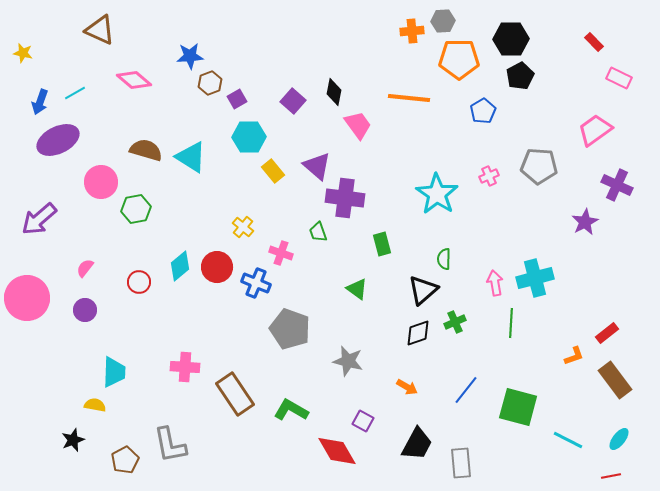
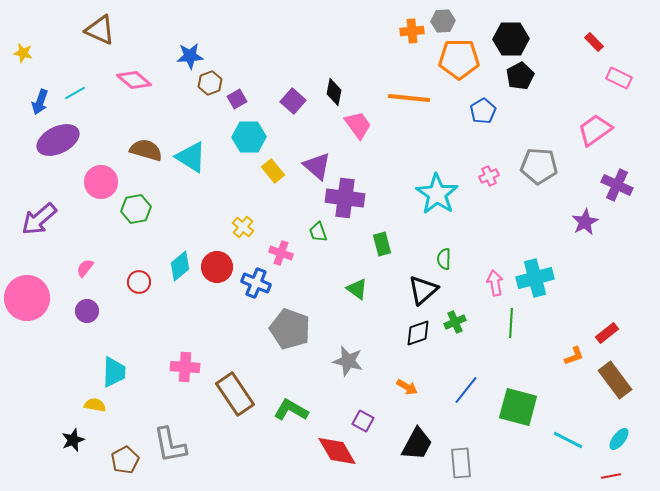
purple circle at (85, 310): moved 2 px right, 1 px down
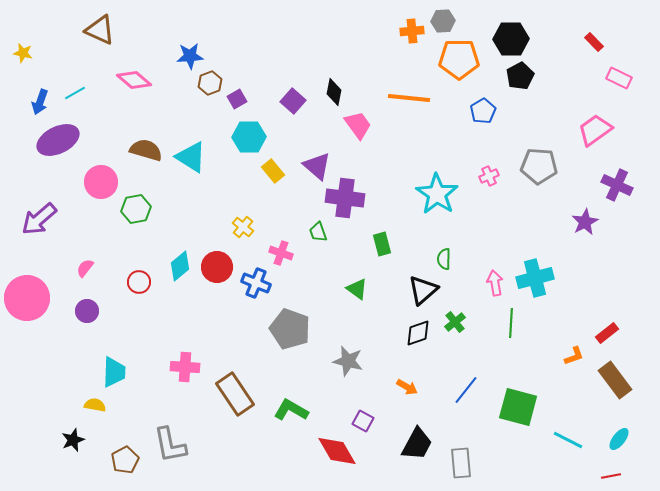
green cross at (455, 322): rotated 15 degrees counterclockwise
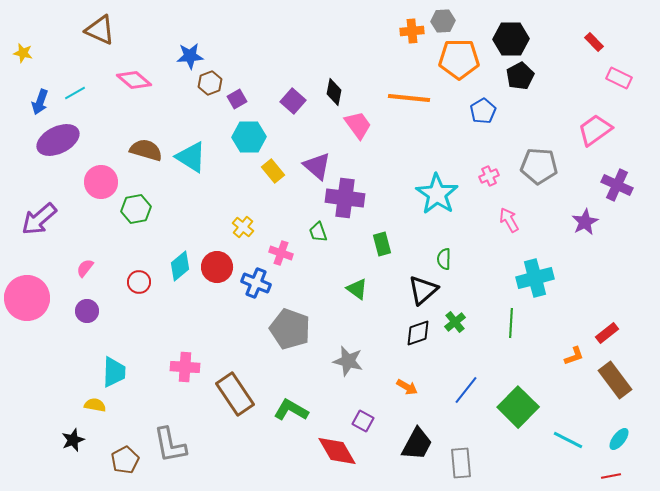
pink arrow at (495, 283): moved 14 px right, 63 px up; rotated 20 degrees counterclockwise
green square at (518, 407): rotated 30 degrees clockwise
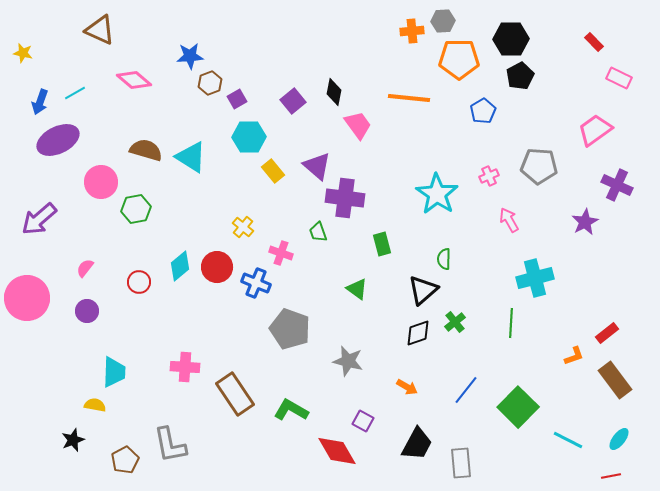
purple square at (293, 101): rotated 10 degrees clockwise
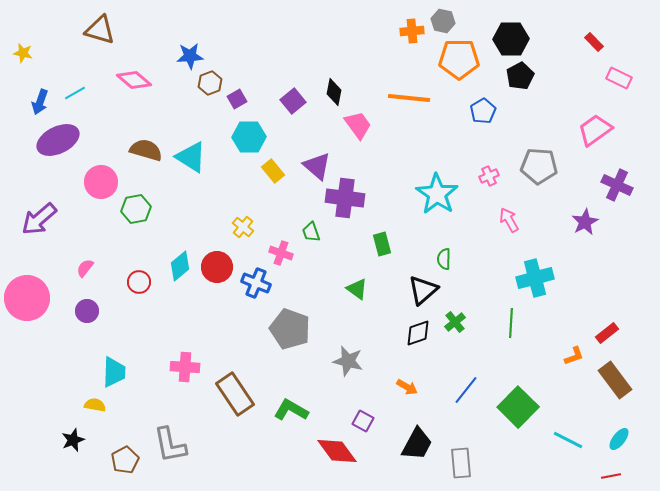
gray hexagon at (443, 21): rotated 15 degrees clockwise
brown triangle at (100, 30): rotated 8 degrees counterclockwise
green trapezoid at (318, 232): moved 7 px left
red diamond at (337, 451): rotated 6 degrees counterclockwise
